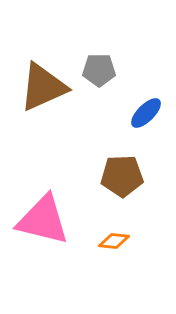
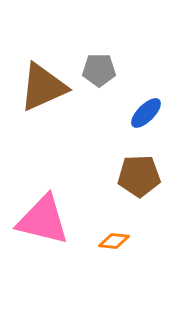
brown pentagon: moved 17 px right
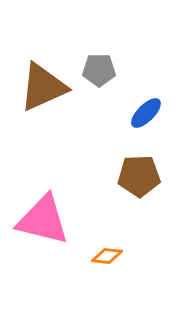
orange diamond: moved 7 px left, 15 px down
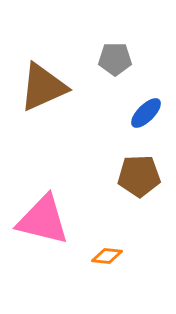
gray pentagon: moved 16 px right, 11 px up
